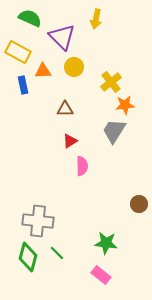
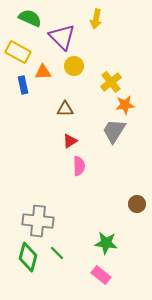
yellow circle: moved 1 px up
orange triangle: moved 1 px down
pink semicircle: moved 3 px left
brown circle: moved 2 px left
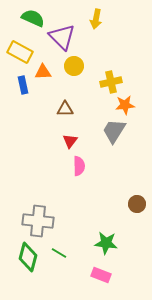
green semicircle: moved 3 px right
yellow rectangle: moved 2 px right
yellow cross: rotated 25 degrees clockwise
red triangle: rotated 21 degrees counterclockwise
green line: moved 2 px right; rotated 14 degrees counterclockwise
pink rectangle: rotated 18 degrees counterclockwise
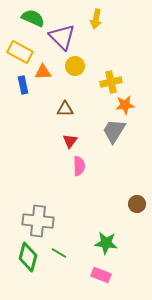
yellow circle: moved 1 px right
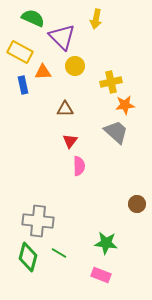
gray trapezoid: moved 2 px right, 1 px down; rotated 100 degrees clockwise
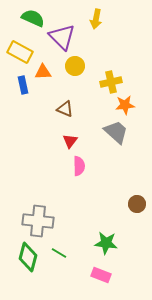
brown triangle: rotated 24 degrees clockwise
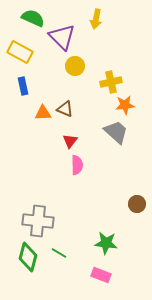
orange triangle: moved 41 px down
blue rectangle: moved 1 px down
pink semicircle: moved 2 px left, 1 px up
